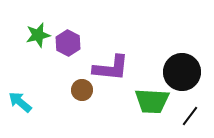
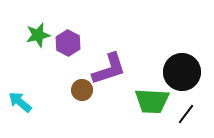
purple L-shape: moved 2 px left, 1 px down; rotated 24 degrees counterclockwise
black line: moved 4 px left, 2 px up
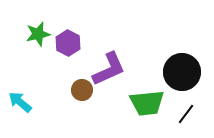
green star: moved 1 px up
purple L-shape: rotated 6 degrees counterclockwise
green trapezoid: moved 5 px left, 2 px down; rotated 9 degrees counterclockwise
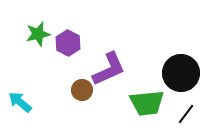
black circle: moved 1 px left, 1 px down
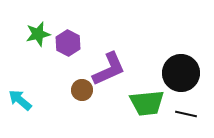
cyan arrow: moved 2 px up
black line: rotated 65 degrees clockwise
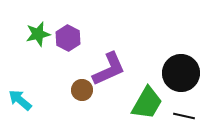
purple hexagon: moved 5 px up
green trapezoid: rotated 54 degrees counterclockwise
black line: moved 2 px left, 2 px down
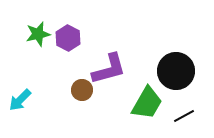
purple L-shape: rotated 9 degrees clockwise
black circle: moved 5 px left, 2 px up
cyan arrow: rotated 85 degrees counterclockwise
black line: rotated 40 degrees counterclockwise
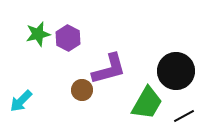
cyan arrow: moved 1 px right, 1 px down
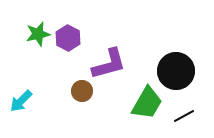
purple L-shape: moved 5 px up
brown circle: moved 1 px down
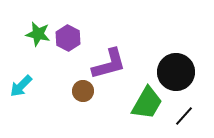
green star: rotated 25 degrees clockwise
black circle: moved 1 px down
brown circle: moved 1 px right
cyan arrow: moved 15 px up
black line: rotated 20 degrees counterclockwise
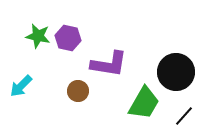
green star: moved 2 px down
purple hexagon: rotated 15 degrees counterclockwise
purple L-shape: rotated 24 degrees clockwise
brown circle: moved 5 px left
green trapezoid: moved 3 px left
